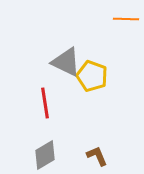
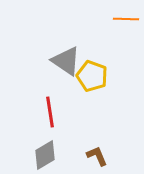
gray triangle: moved 1 px up; rotated 8 degrees clockwise
red line: moved 5 px right, 9 px down
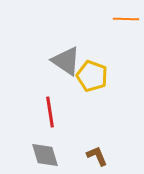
gray diamond: rotated 76 degrees counterclockwise
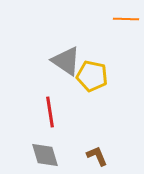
yellow pentagon: rotated 8 degrees counterclockwise
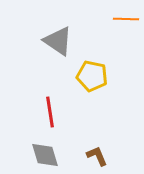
gray triangle: moved 8 px left, 20 px up
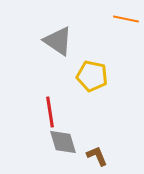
orange line: rotated 10 degrees clockwise
gray diamond: moved 18 px right, 13 px up
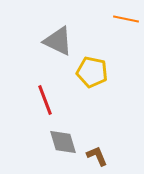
gray triangle: rotated 8 degrees counterclockwise
yellow pentagon: moved 4 px up
red line: moved 5 px left, 12 px up; rotated 12 degrees counterclockwise
